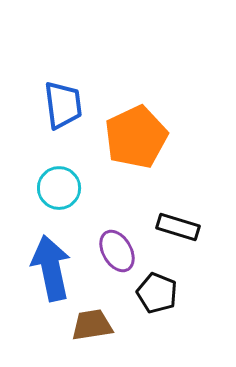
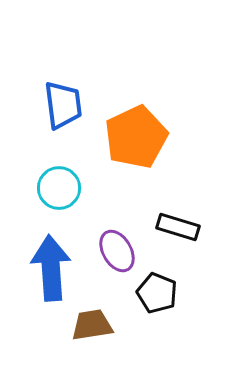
blue arrow: rotated 8 degrees clockwise
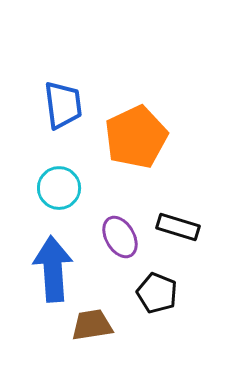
purple ellipse: moved 3 px right, 14 px up
blue arrow: moved 2 px right, 1 px down
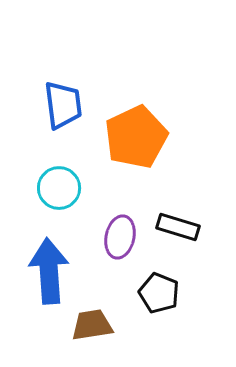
purple ellipse: rotated 42 degrees clockwise
blue arrow: moved 4 px left, 2 px down
black pentagon: moved 2 px right
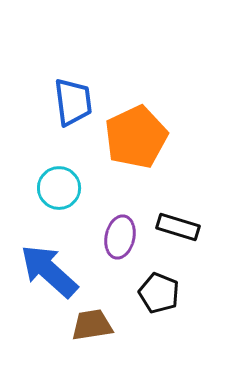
blue trapezoid: moved 10 px right, 3 px up
blue arrow: rotated 44 degrees counterclockwise
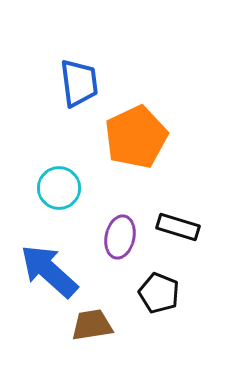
blue trapezoid: moved 6 px right, 19 px up
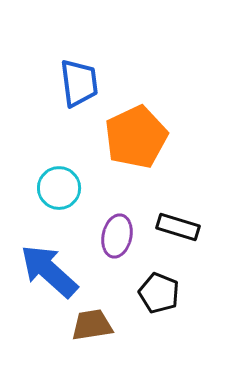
purple ellipse: moved 3 px left, 1 px up
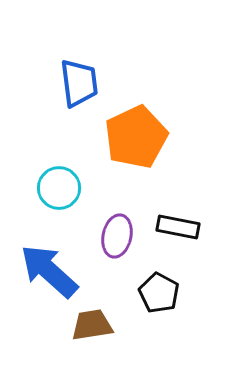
black rectangle: rotated 6 degrees counterclockwise
black pentagon: rotated 6 degrees clockwise
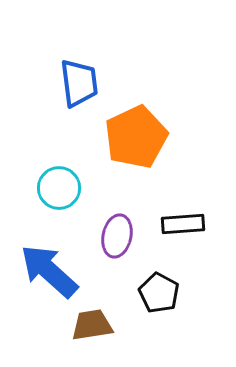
black rectangle: moved 5 px right, 3 px up; rotated 15 degrees counterclockwise
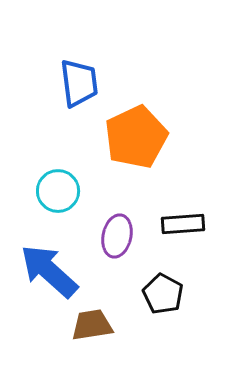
cyan circle: moved 1 px left, 3 px down
black pentagon: moved 4 px right, 1 px down
